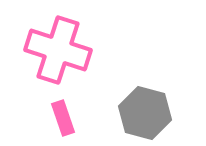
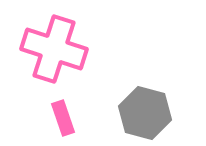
pink cross: moved 4 px left, 1 px up
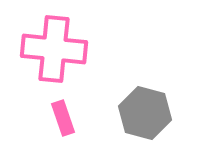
pink cross: rotated 12 degrees counterclockwise
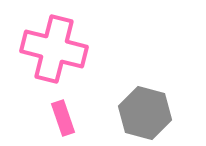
pink cross: rotated 8 degrees clockwise
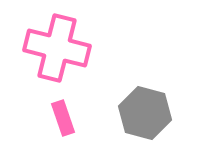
pink cross: moved 3 px right, 1 px up
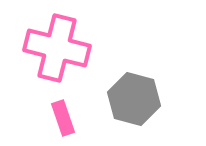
gray hexagon: moved 11 px left, 14 px up
